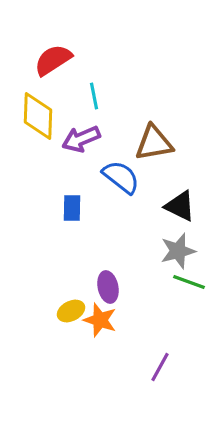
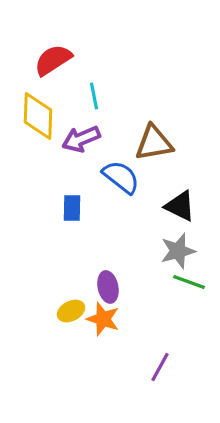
orange star: moved 3 px right, 1 px up
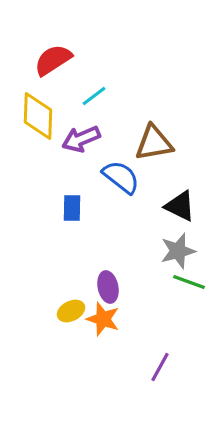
cyan line: rotated 64 degrees clockwise
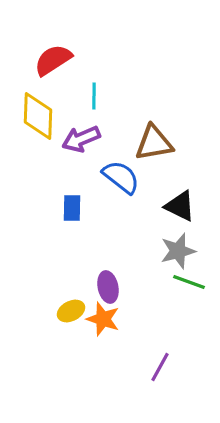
cyan line: rotated 52 degrees counterclockwise
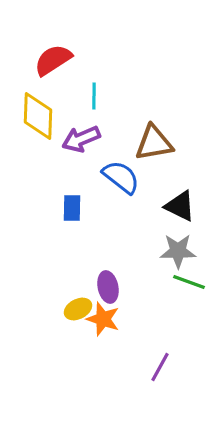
gray star: rotated 15 degrees clockwise
yellow ellipse: moved 7 px right, 2 px up
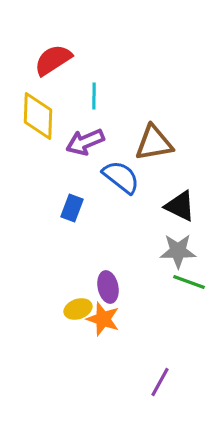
purple arrow: moved 4 px right, 3 px down
blue rectangle: rotated 20 degrees clockwise
yellow ellipse: rotated 8 degrees clockwise
purple line: moved 15 px down
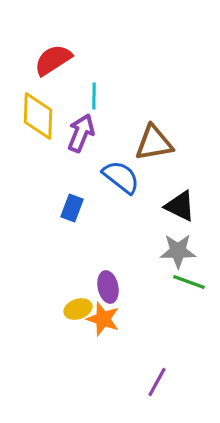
purple arrow: moved 4 px left, 9 px up; rotated 135 degrees clockwise
purple line: moved 3 px left
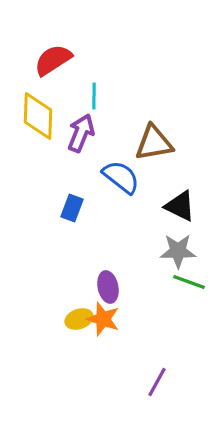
yellow ellipse: moved 1 px right, 10 px down
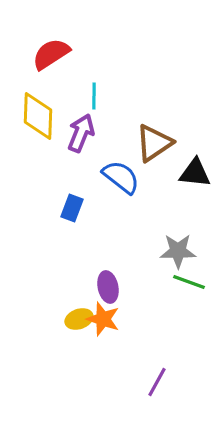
red semicircle: moved 2 px left, 6 px up
brown triangle: rotated 24 degrees counterclockwise
black triangle: moved 15 px right, 33 px up; rotated 20 degrees counterclockwise
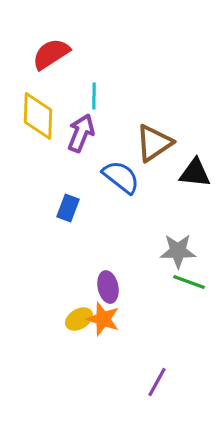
blue rectangle: moved 4 px left
yellow ellipse: rotated 12 degrees counterclockwise
